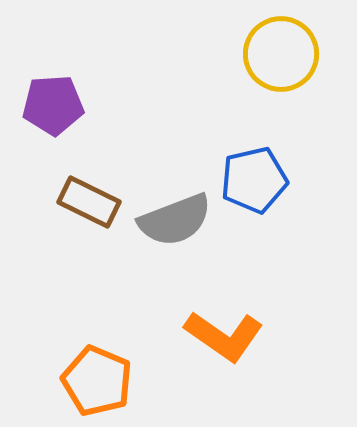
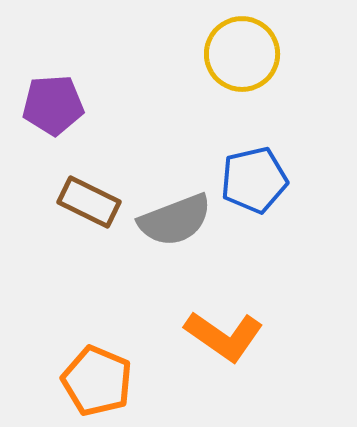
yellow circle: moved 39 px left
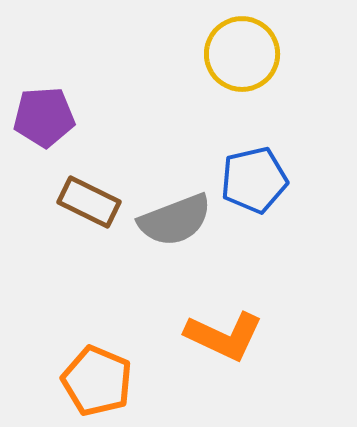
purple pentagon: moved 9 px left, 12 px down
orange L-shape: rotated 10 degrees counterclockwise
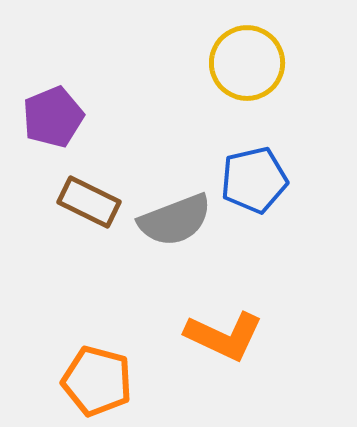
yellow circle: moved 5 px right, 9 px down
purple pentagon: moved 9 px right; rotated 18 degrees counterclockwise
orange pentagon: rotated 8 degrees counterclockwise
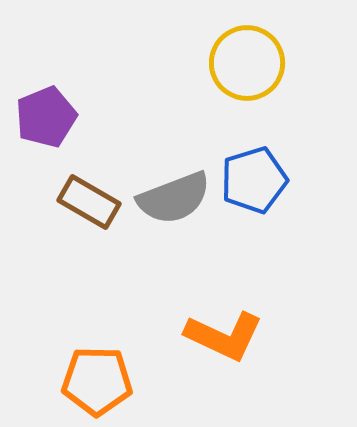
purple pentagon: moved 7 px left
blue pentagon: rotated 4 degrees counterclockwise
brown rectangle: rotated 4 degrees clockwise
gray semicircle: moved 1 px left, 22 px up
orange pentagon: rotated 14 degrees counterclockwise
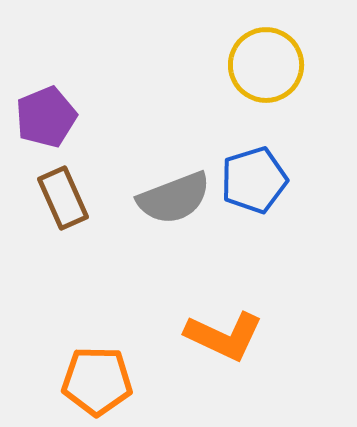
yellow circle: moved 19 px right, 2 px down
brown rectangle: moved 26 px left, 4 px up; rotated 36 degrees clockwise
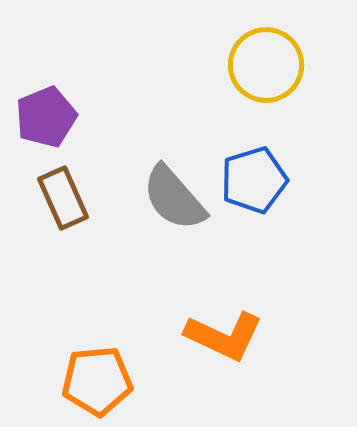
gray semicircle: rotated 70 degrees clockwise
orange pentagon: rotated 6 degrees counterclockwise
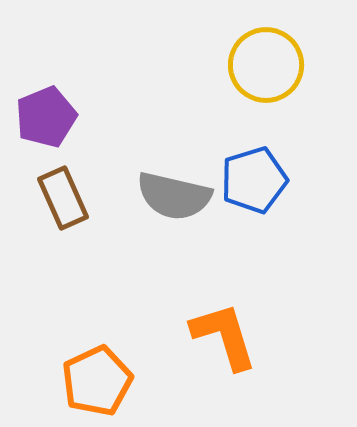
gray semicircle: moved 2 px up; rotated 36 degrees counterclockwise
orange L-shape: rotated 132 degrees counterclockwise
orange pentagon: rotated 20 degrees counterclockwise
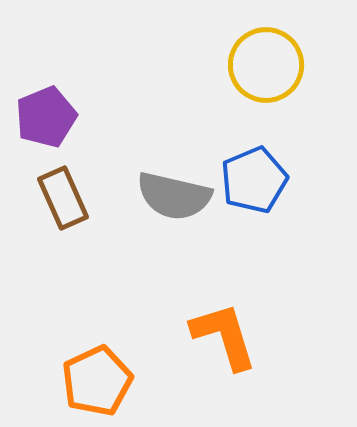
blue pentagon: rotated 6 degrees counterclockwise
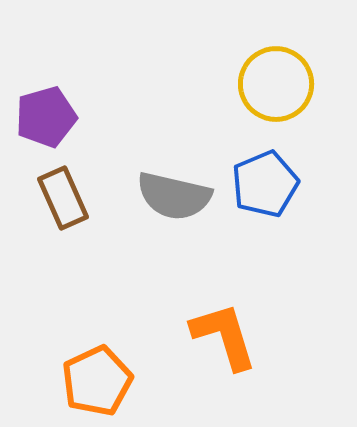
yellow circle: moved 10 px right, 19 px down
purple pentagon: rotated 6 degrees clockwise
blue pentagon: moved 11 px right, 4 px down
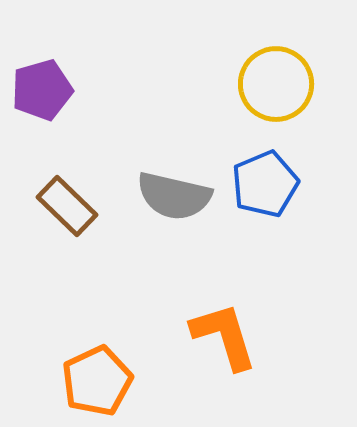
purple pentagon: moved 4 px left, 27 px up
brown rectangle: moved 4 px right, 8 px down; rotated 22 degrees counterclockwise
